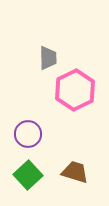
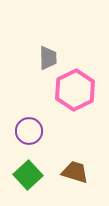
purple circle: moved 1 px right, 3 px up
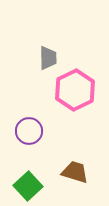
green square: moved 11 px down
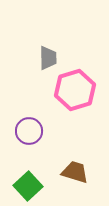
pink hexagon: rotated 9 degrees clockwise
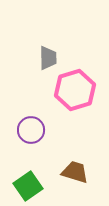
purple circle: moved 2 px right, 1 px up
green square: rotated 8 degrees clockwise
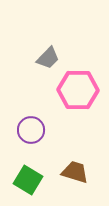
gray trapezoid: rotated 45 degrees clockwise
pink hexagon: moved 3 px right; rotated 18 degrees clockwise
green square: moved 6 px up; rotated 24 degrees counterclockwise
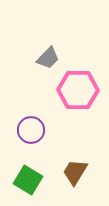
brown trapezoid: rotated 76 degrees counterclockwise
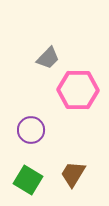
brown trapezoid: moved 2 px left, 2 px down
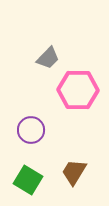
brown trapezoid: moved 1 px right, 2 px up
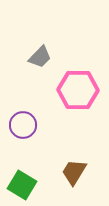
gray trapezoid: moved 8 px left, 1 px up
purple circle: moved 8 px left, 5 px up
green square: moved 6 px left, 5 px down
